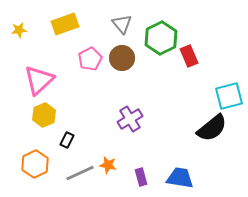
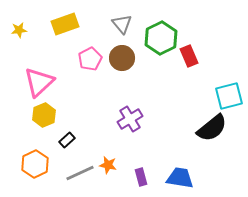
pink triangle: moved 2 px down
black rectangle: rotated 21 degrees clockwise
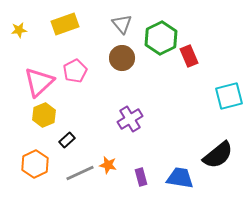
pink pentagon: moved 15 px left, 12 px down
black semicircle: moved 6 px right, 27 px down
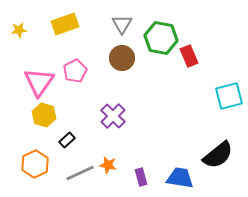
gray triangle: rotated 10 degrees clockwise
green hexagon: rotated 24 degrees counterclockwise
pink triangle: rotated 12 degrees counterclockwise
yellow hexagon: rotated 20 degrees counterclockwise
purple cross: moved 17 px left, 3 px up; rotated 15 degrees counterclockwise
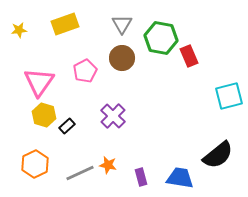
pink pentagon: moved 10 px right
black rectangle: moved 14 px up
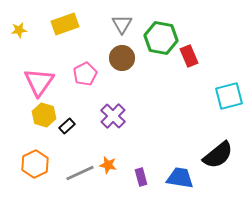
pink pentagon: moved 3 px down
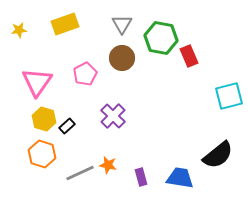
pink triangle: moved 2 px left
yellow hexagon: moved 4 px down
orange hexagon: moved 7 px right, 10 px up; rotated 16 degrees counterclockwise
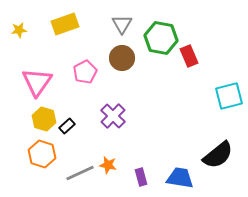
pink pentagon: moved 2 px up
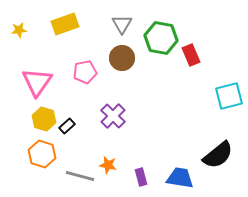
red rectangle: moved 2 px right, 1 px up
pink pentagon: rotated 15 degrees clockwise
gray line: moved 3 px down; rotated 40 degrees clockwise
